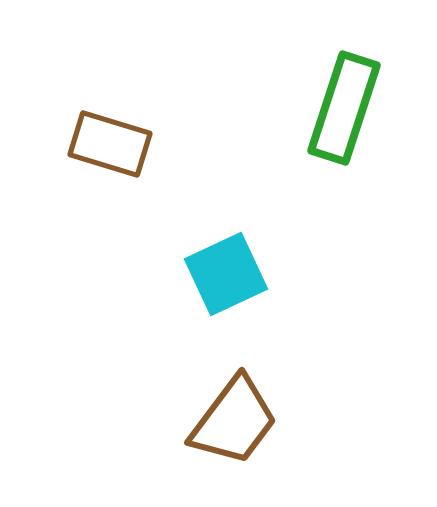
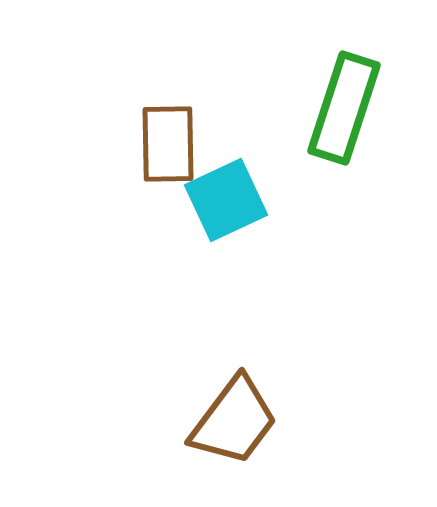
brown rectangle: moved 58 px right; rotated 72 degrees clockwise
cyan square: moved 74 px up
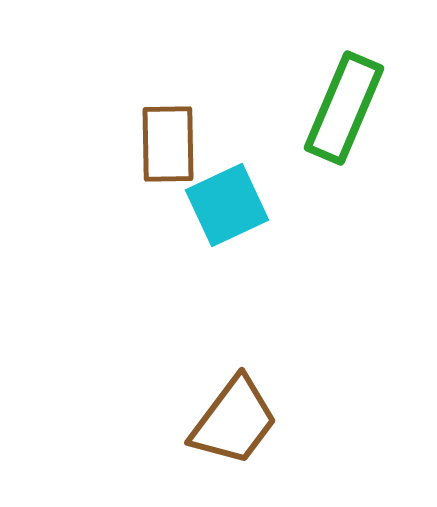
green rectangle: rotated 5 degrees clockwise
cyan square: moved 1 px right, 5 px down
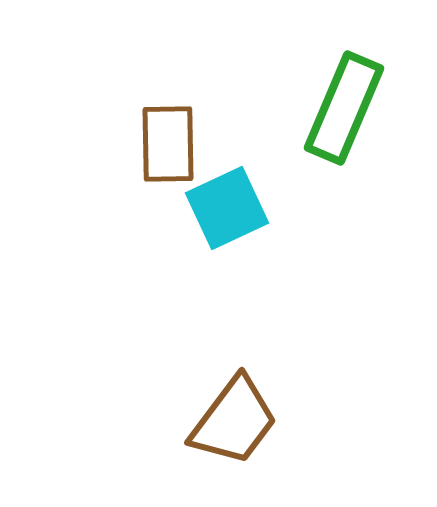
cyan square: moved 3 px down
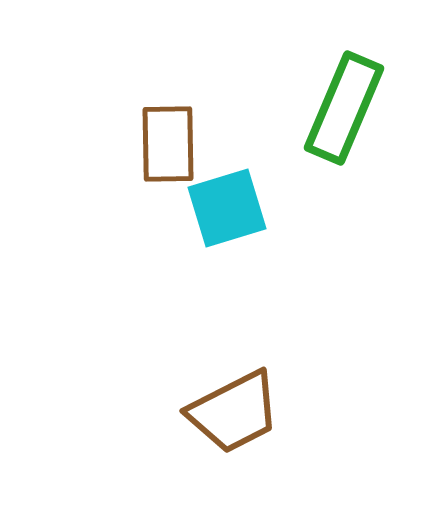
cyan square: rotated 8 degrees clockwise
brown trapezoid: moved 9 px up; rotated 26 degrees clockwise
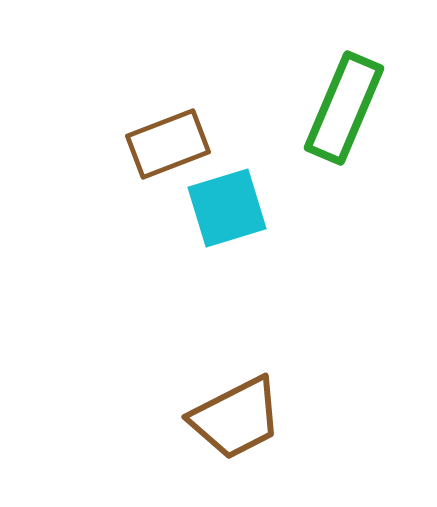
brown rectangle: rotated 70 degrees clockwise
brown trapezoid: moved 2 px right, 6 px down
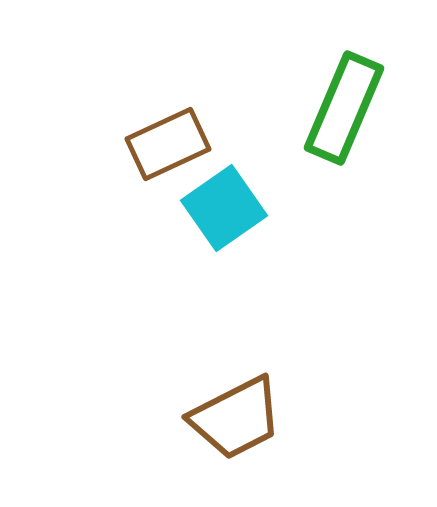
brown rectangle: rotated 4 degrees counterclockwise
cyan square: moved 3 px left; rotated 18 degrees counterclockwise
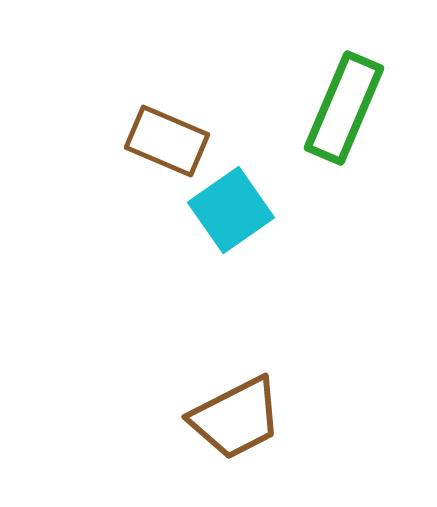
brown rectangle: moved 1 px left, 3 px up; rotated 48 degrees clockwise
cyan square: moved 7 px right, 2 px down
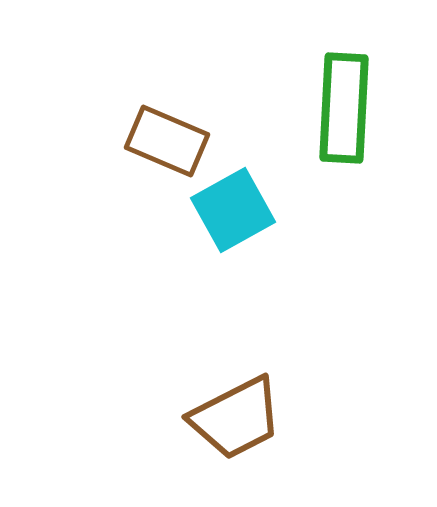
green rectangle: rotated 20 degrees counterclockwise
cyan square: moved 2 px right; rotated 6 degrees clockwise
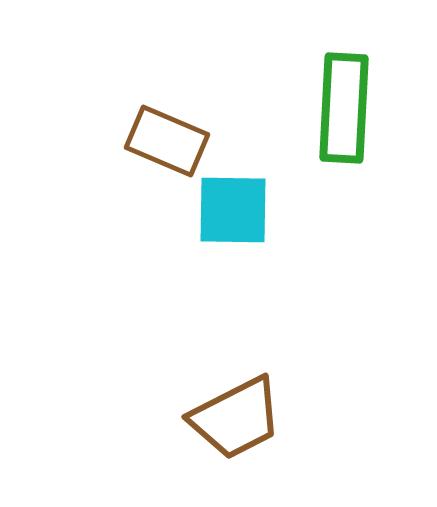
cyan square: rotated 30 degrees clockwise
